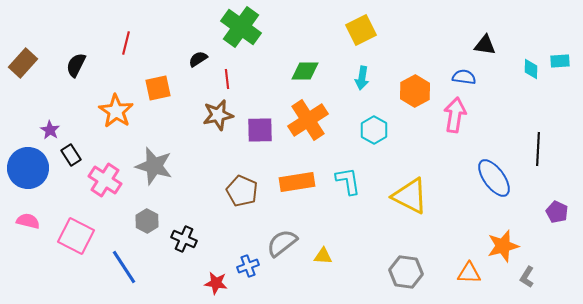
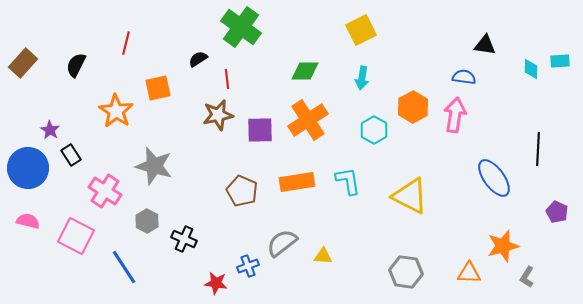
orange hexagon at (415, 91): moved 2 px left, 16 px down
pink cross at (105, 180): moved 11 px down
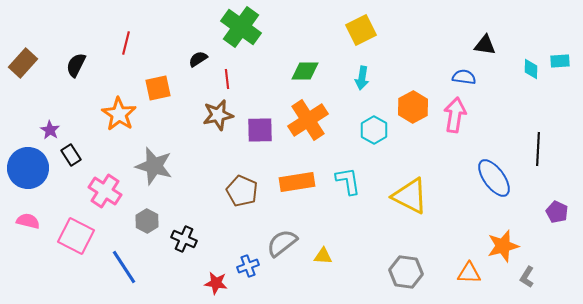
orange star at (116, 111): moved 3 px right, 3 px down
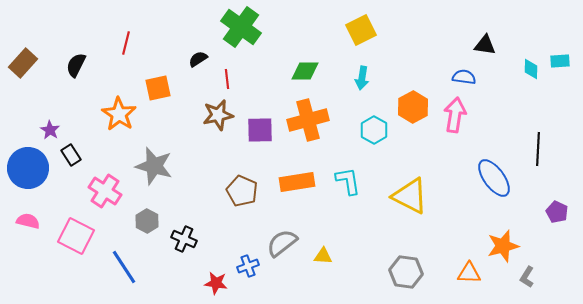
orange cross at (308, 120): rotated 18 degrees clockwise
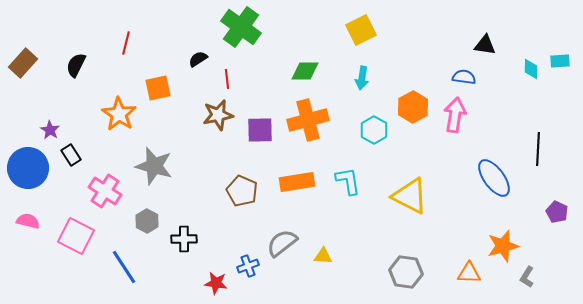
black cross at (184, 239): rotated 25 degrees counterclockwise
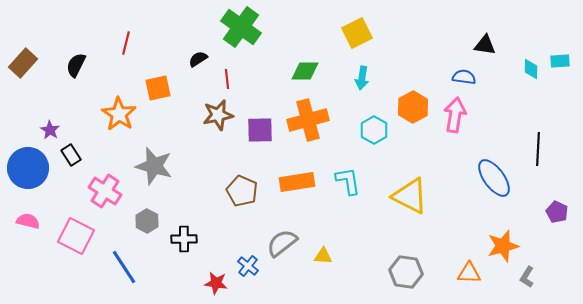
yellow square at (361, 30): moved 4 px left, 3 px down
blue cross at (248, 266): rotated 30 degrees counterclockwise
